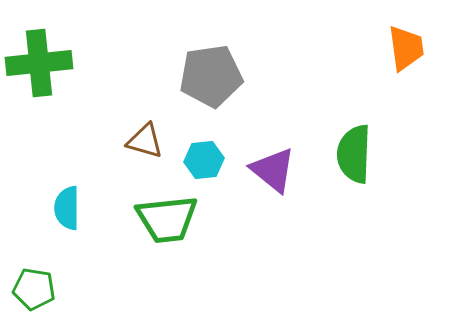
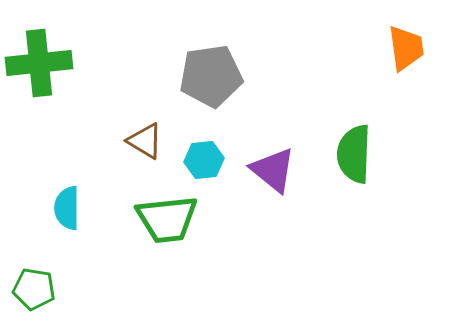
brown triangle: rotated 15 degrees clockwise
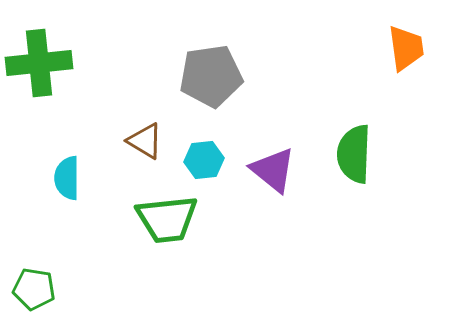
cyan semicircle: moved 30 px up
